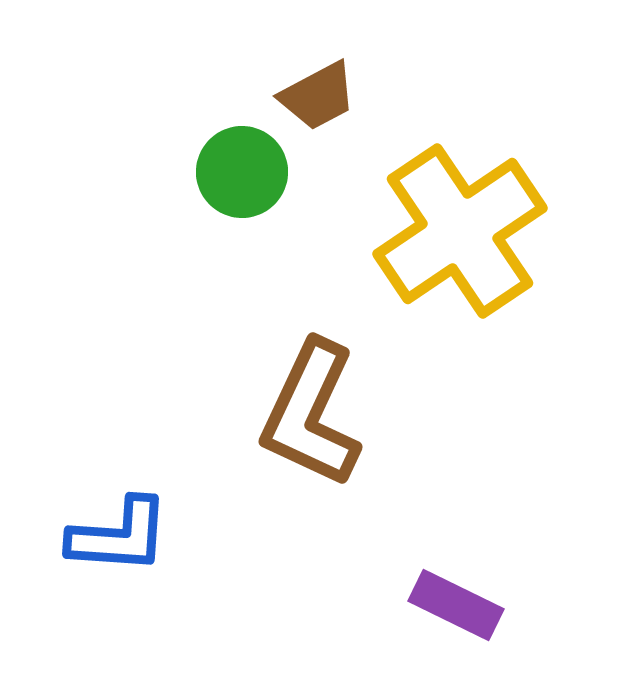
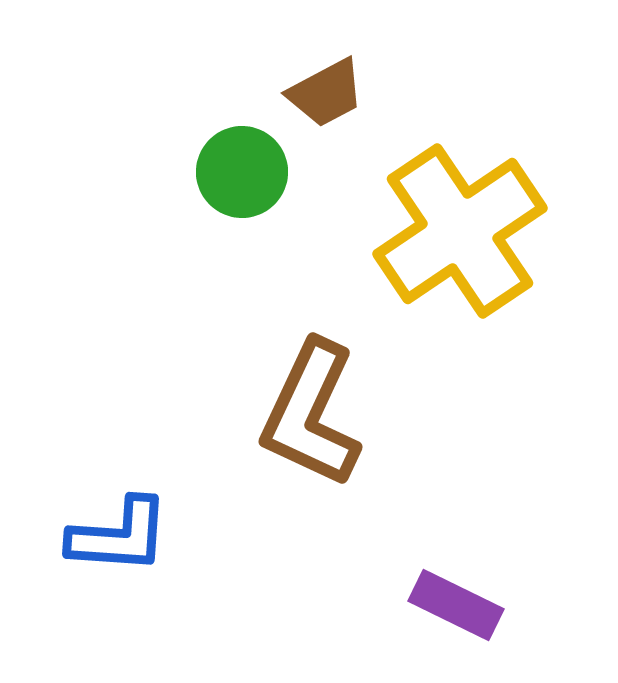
brown trapezoid: moved 8 px right, 3 px up
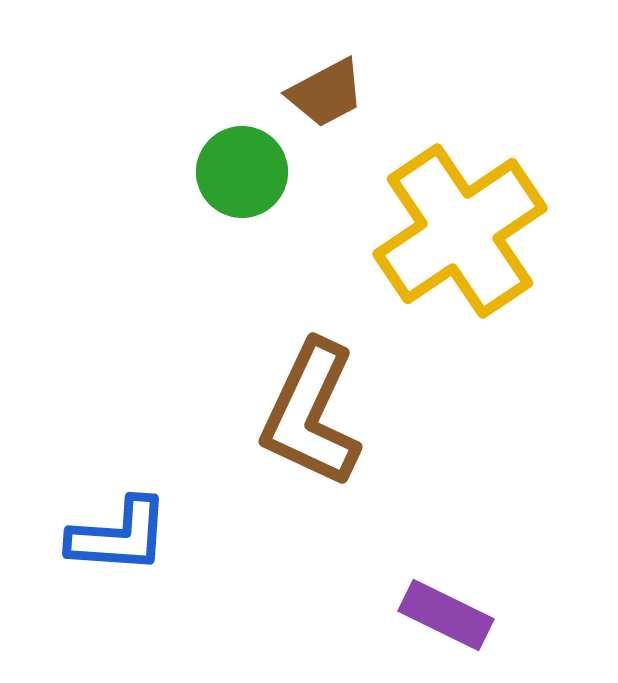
purple rectangle: moved 10 px left, 10 px down
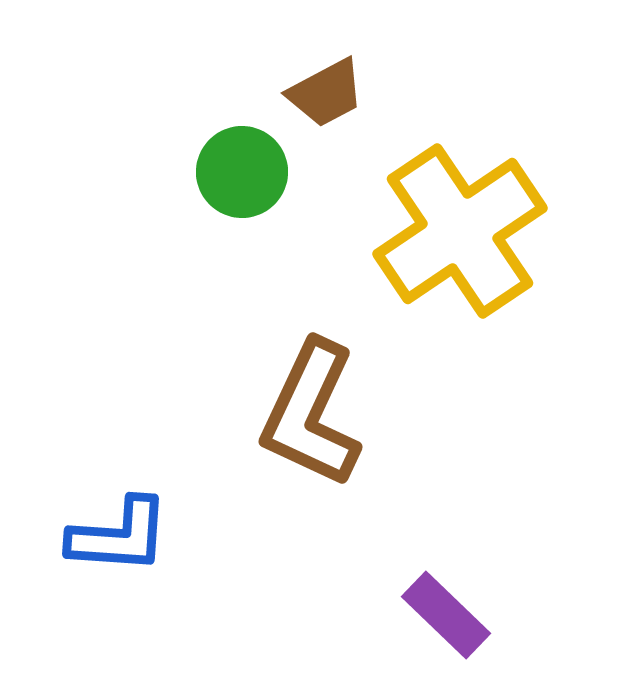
purple rectangle: rotated 18 degrees clockwise
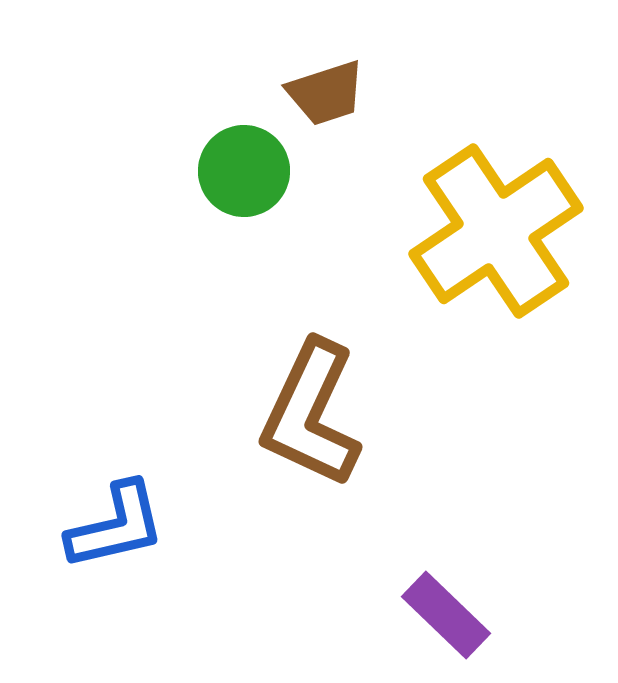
brown trapezoid: rotated 10 degrees clockwise
green circle: moved 2 px right, 1 px up
yellow cross: moved 36 px right
blue L-shape: moved 3 px left, 10 px up; rotated 17 degrees counterclockwise
